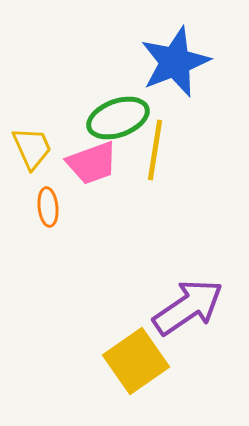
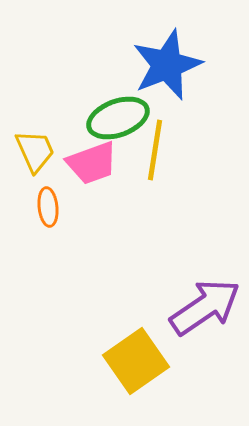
blue star: moved 8 px left, 3 px down
yellow trapezoid: moved 3 px right, 3 px down
purple arrow: moved 17 px right
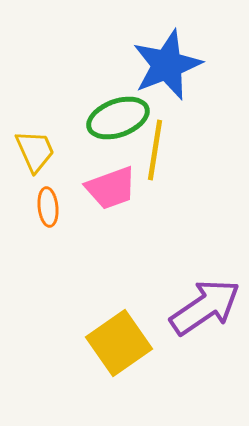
pink trapezoid: moved 19 px right, 25 px down
yellow square: moved 17 px left, 18 px up
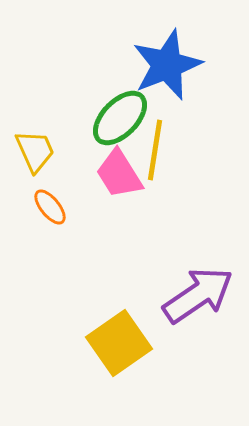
green ellipse: moved 2 px right; rotated 26 degrees counterclockwise
pink trapezoid: moved 8 px right, 14 px up; rotated 78 degrees clockwise
orange ellipse: moved 2 px right; rotated 33 degrees counterclockwise
purple arrow: moved 7 px left, 12 px up
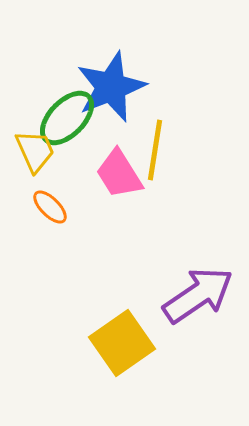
blue star: moved 56 px left, 22 px down
green ellipse: moved 53 px left
orange ellipse: rotated 6 degrees counterclockwise
yellow square: moved 3 px right
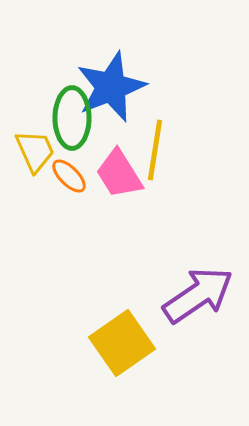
green ellipse: moved 5 px right; rotated 44 degrees counterclockwise
orange ellipse: moved 19 px right, 31 px up
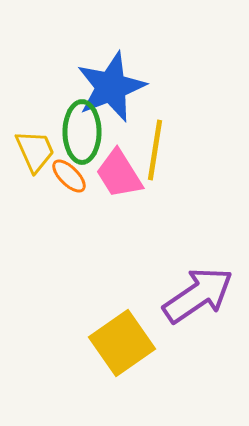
green ellipse: moved 10 px right, 14 px down
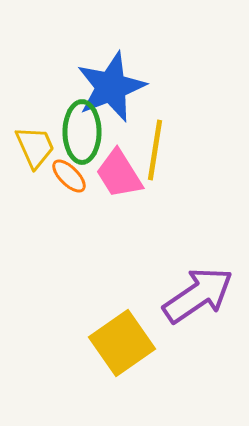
yellow trapezoid: moved 4 px up
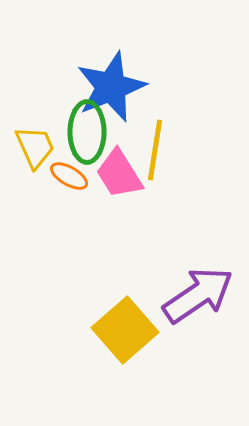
green ellipse: moved 5 px right
orange ellipse: rotated 15 degrees counterclockwise
yellow square: moved 3 px right, 13 px up; rotated 6 degrees counterclockwise
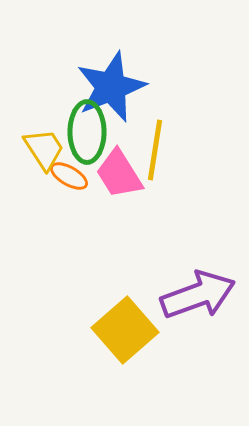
yellow trapezoid: moved 9 px right, 2 px down; rotated 9 degrees counterclockwise
purple arrow: rotated 14 degrees clockwise
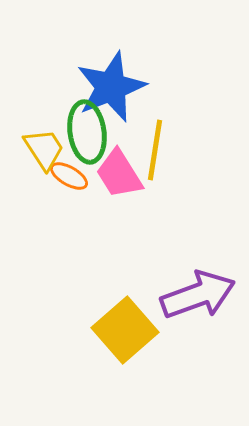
green ellipse: rotated 8 degrees counterclockwise
